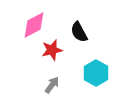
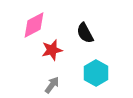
black semicircle: moved 6 px right, 1 px down
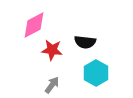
black semicircle: moved 9 px down; rotated 55 degrees counterclockwise
red star: rotated 20 degrees clockwise
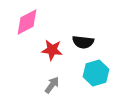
pink diamond: moved 7 px left, 3 px up
black semicircle: moved 2 px left
cyan hexagon: rotated 15 degrees clockwise
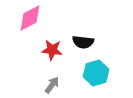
pink diamond: moved 3 px right, 4 px up
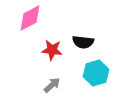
gray arrow: rotated 12 degrees clockwise
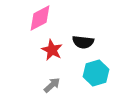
pink diamond: moved 10 px right
red star: rotated 20 degrees clockwise
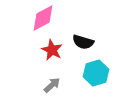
pink diamond: moved 3 px right
black semicircle: rotated 10 degrees clockwise
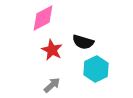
cyan hexagon: moved 4 px up; rotated 10 degrees counterclockwise
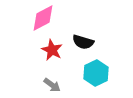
cyan hexagon: moved 4 px down
gray arrow: rotated 78 degrees clockwise
